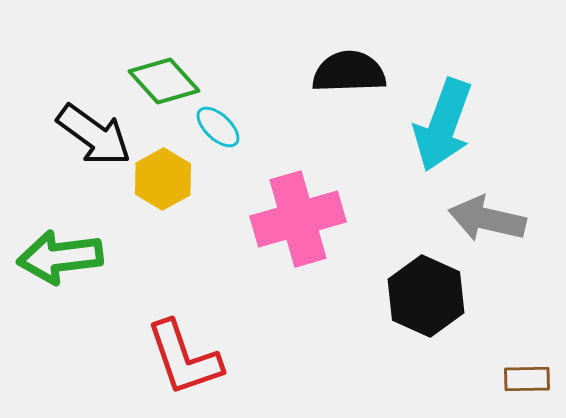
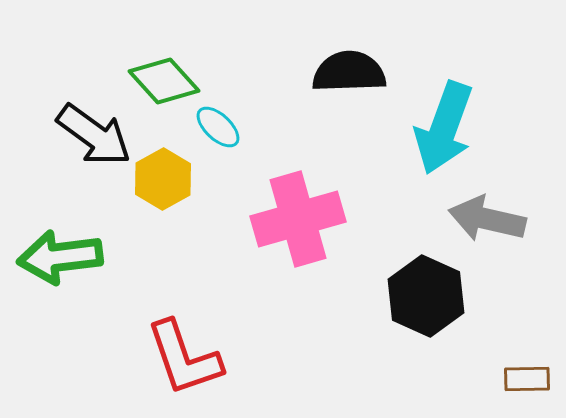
cyan arrow: moved 1 px right, 3 px down
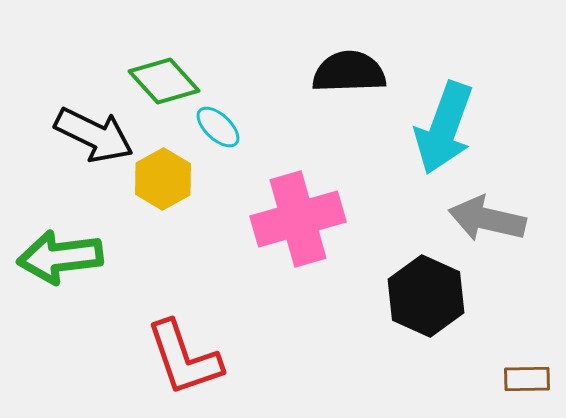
black arrow: rotated 10 degrees counterclockwise
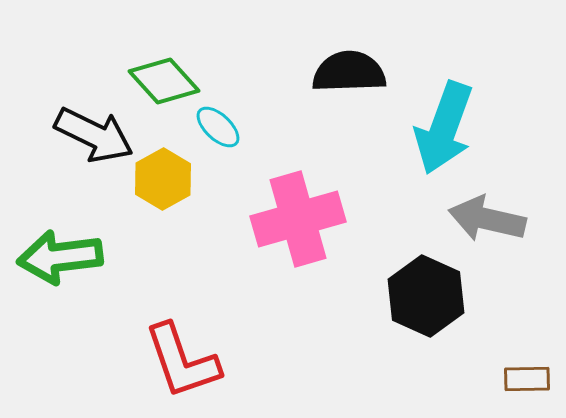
red L-shape: moved 2 px left, 3 px down
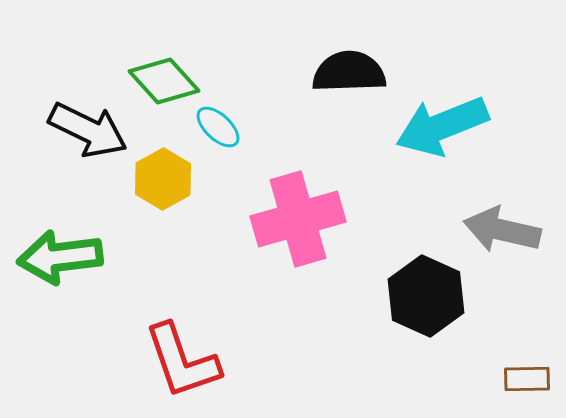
cyan arrow: moved 2 px left, 2 px up; rotated 48 degrees clockwise
black arrow: moved 6 px left, 5 px up
gray arrow: moved 15 px right, 11 px down
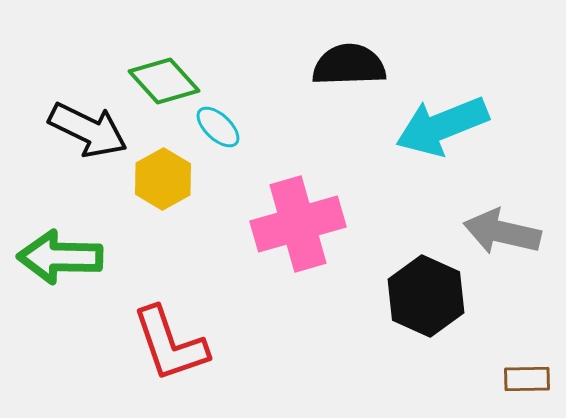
black semicircle: moved 7 px up
pink cross: moved 5 px down
gray arrow: moved 2 px down
green arrow: rotated 8 degrees clockwise
red L-shape: moved 12 px left, 17 px up
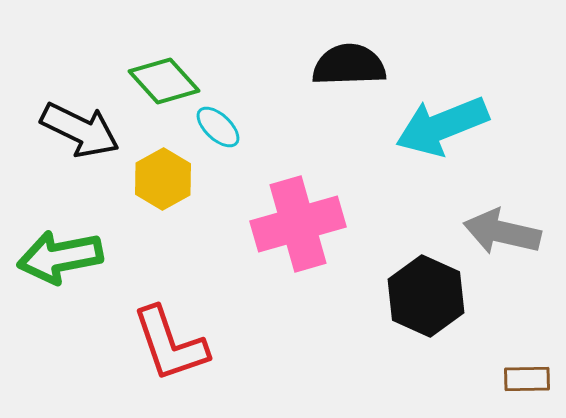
black arrow: moved 8 px left
green arrow: rotated 12 degrees counterclockwise
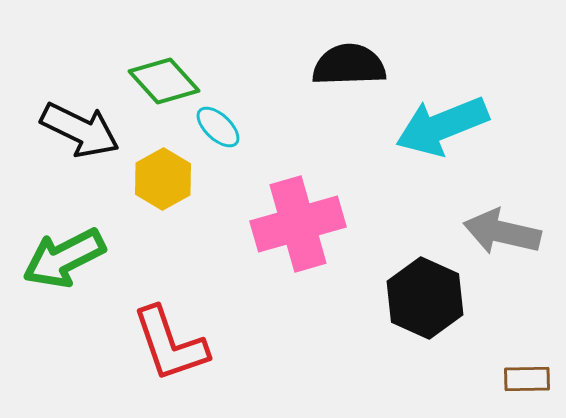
green arrow: moved 4 px right, 1 px down; rotated 16 degrees counterclockwise
black hexagon: moved 1 px left, 2 px down
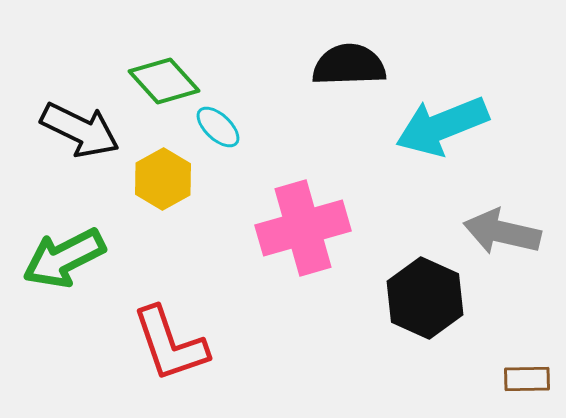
pink cross: moved 5 px right, 4 px down
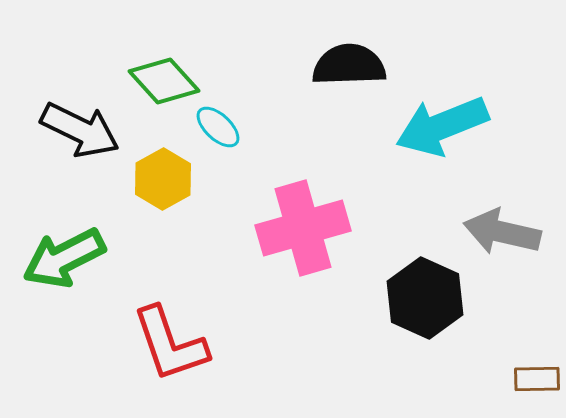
brown rectangle: moved 10 px right
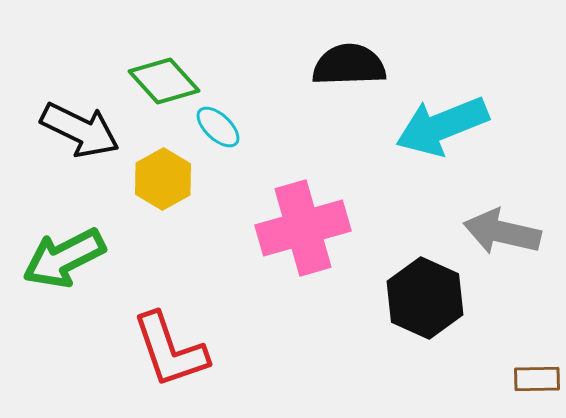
red L-shape: moved 6 px down
